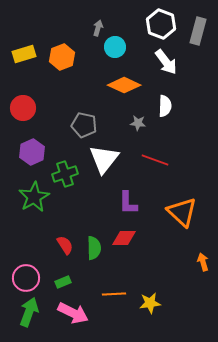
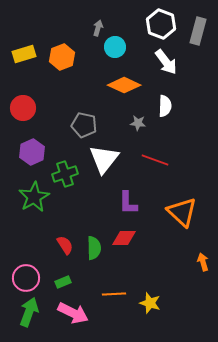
yellow star: rotated 25 degrees clockwise
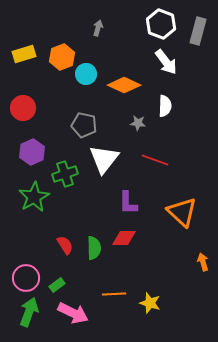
cyan circle: moved 29 px left, 27 px down
green rectangle: moved 6 px left, 3 px down; rotated 14 degrees counterclockwise
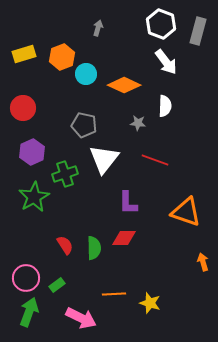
orange triangle: moved 4 px right; rotated 24 degrees counterclockwise
pink arrow: moved 8 px right, 5 px down
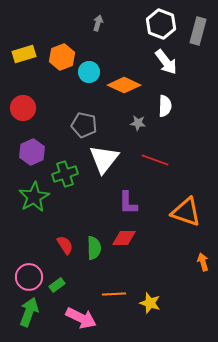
gray arrow: moved 5 px up
cyan circle: moved 3 px right, 2 px up
pink circle: moved 3 px right, 1 px up
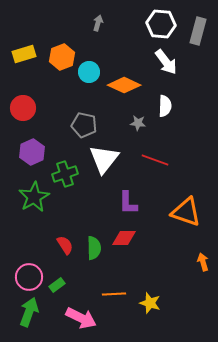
white hexagon: rotated 16 degrees counterclockwise
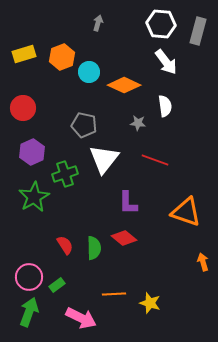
white semicircle: rotated 10 degrees counterclockwise
red diamond: rotated 40 degrees clockwise
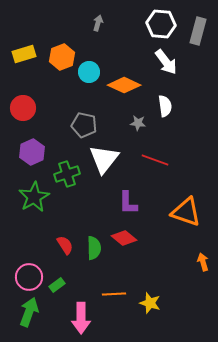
green cross: moved 2 px right
pink arrow: rotated 64 degrees clockwise
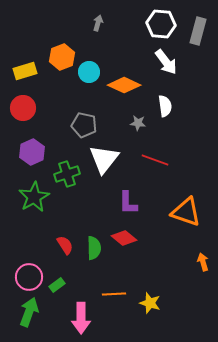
yellow rectangle: moved 1 px right, 17 px down
